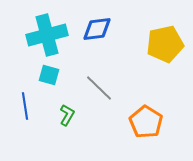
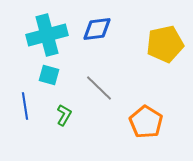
green L-shape: moved 3 px left
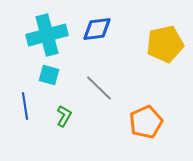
green L-shape: moved 1 px down
orange pentagon: rotated 16 degrees clockwise
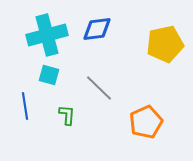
green L-shape: moved 3 px right, 1 px up; rotated 25 degrees counterclockwise
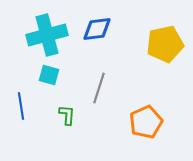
gray line: rotated 64 degrees clockwise
blue line: moved 4 px left
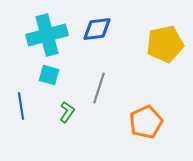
green L-shape: moved 3 px up; rotated 30 degrees clockwise
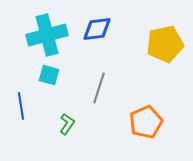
green L-shape: moved 12 px down
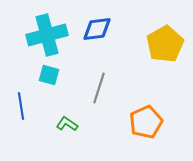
yellow pentagon: rotated 18 degrees counterclockwise
green L-shape: rotated 90 degrees counterclockwise
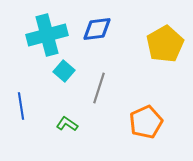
cyan square: moved 15 px right, 4 px up; rotated 25 degrees clockwise
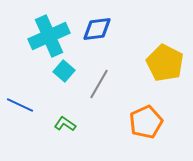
cyan cross: moved 2 px right, 1 px down; rotated 9 degrees counterclockwise
yellow pentagon: moved 19 px down; rotated 15 degrees counterclockwise
gray line: moved 4 px up; rotated 12 degrees clockwise
blue line: moved 1 px left, 1 px up; rotated 56 degrees counterclockwise
green L-shape: moved 2 px left
